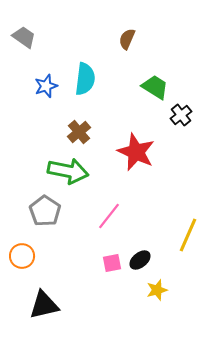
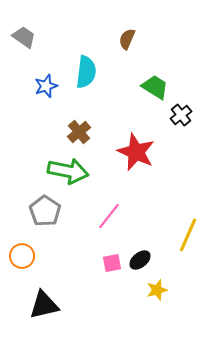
cyan semicircle: moved 1 px right, 7 px up
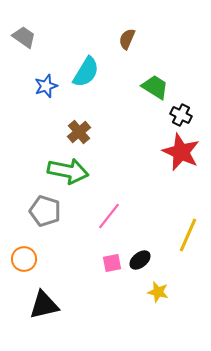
cyan semicircle: rotated 24 degrees clockwise
black cross: rotated 25 degrees counterclockwise
red star: moved 45 px right
gray pentagon: rotated 16 degrees counterclockwise
orange circle: moved 2 px right, 3 px down
yellow star: moved 1 px right, 2 px down; rotated 30 degrees clockwise
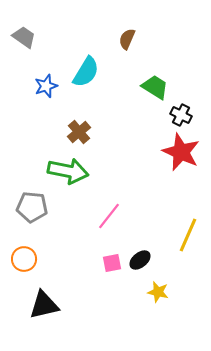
gray pentagon: moved 13 px left, 4 px up; rotated 12 degrees counterclockwise
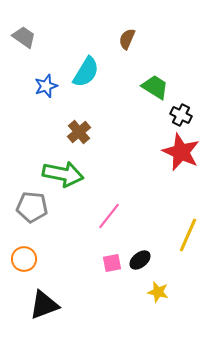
green arrow: moved 5 px left, 3 px down
black triangle: rotated 8 degrees counterclockwise
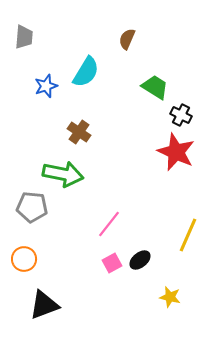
gray trapezoid: rotated 60 degrees clockwise
brown cross: rotated 15 degrees counterclockwise
red star: moved 5 px left
pink line: moved 8 px down
pink square: rotated 18 degrees counterclockwise
yellow star: moved 12 px right, 5 px down
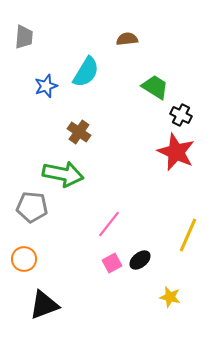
brown semicircle: rotated 60 degrees clockwise
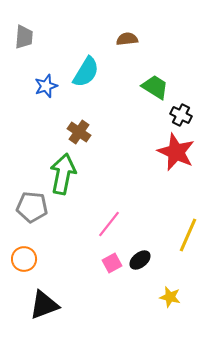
green arrow: rotated 90 degrees counterclockwise
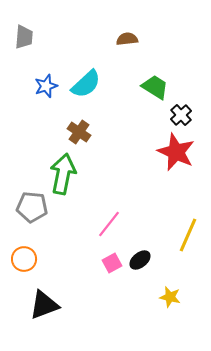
cyan semicircle: moved 12 px down; rotated 16 degrees clockwise
black cross: rotated 20 degrees clockwise
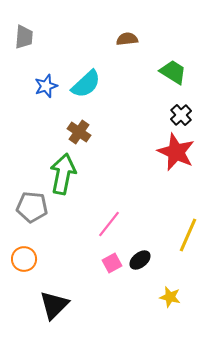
green trapezoid: moved 18 px right, 15 px up
black triangle: moved 10 px right; rotated 24 degrees counterclockwise
